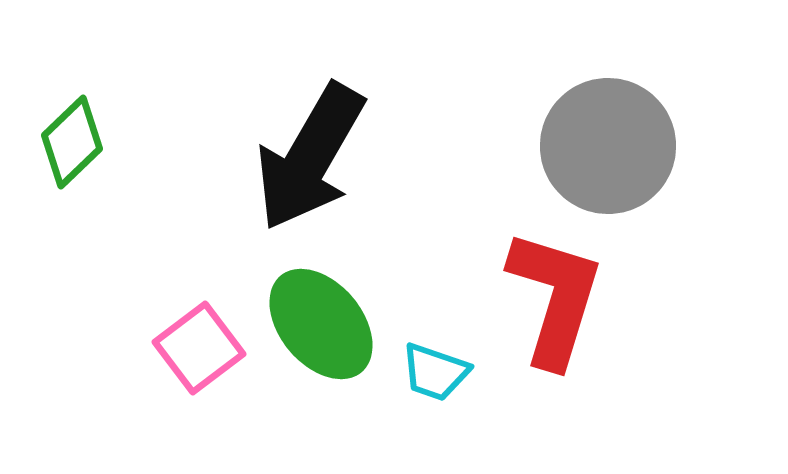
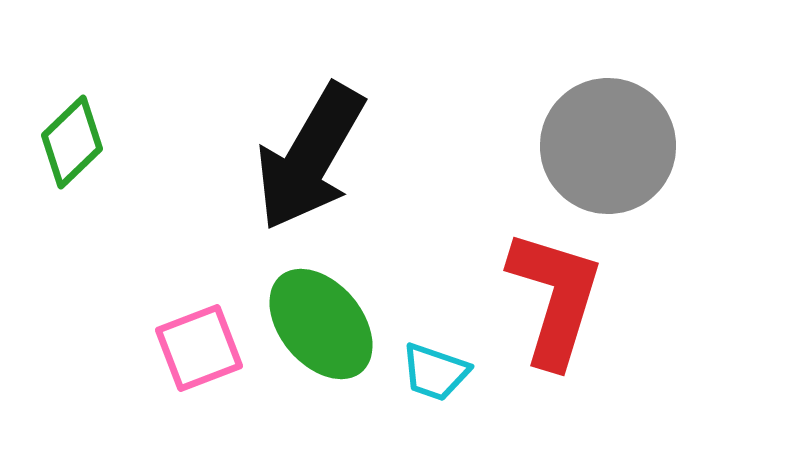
pink square: rotated 16 degrees clockwise
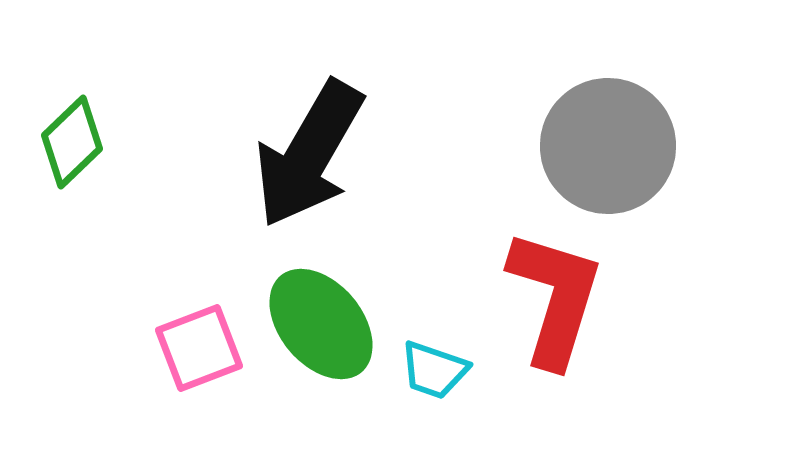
black arrow: moved 1 px left, 3 px up
cyan trapezoid: moved 1 px left, 2 px up
